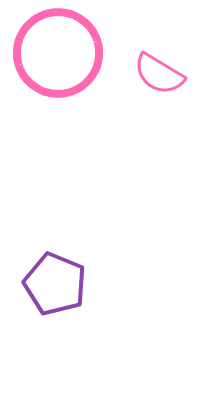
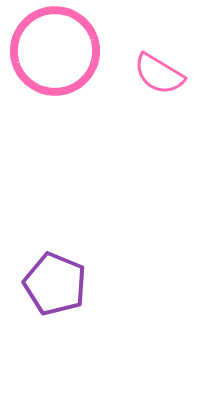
pink circle: moved 3 px left, 2 px up
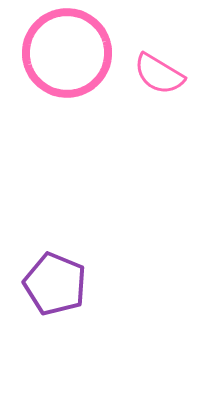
pink circle: moved 12 px right, 2 px down
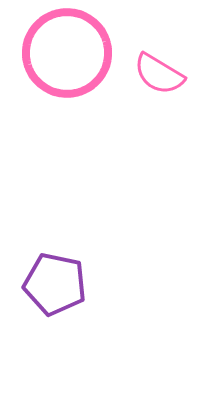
purple pentagon: rotated 10 degrees counterclockwise
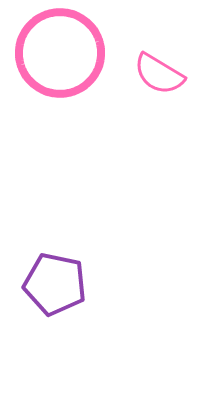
pink circle: moved 7 px left
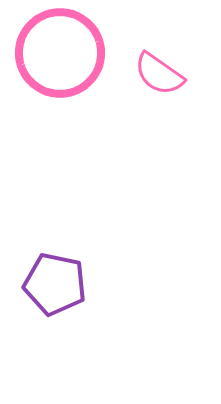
pink semicircle: rotated 4 degrees clockwise
